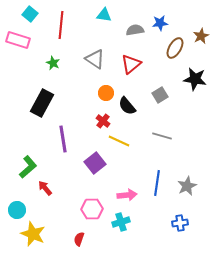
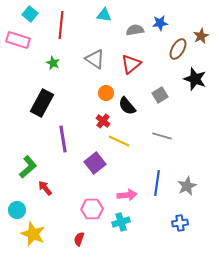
brown ellipse: moved 3 px right, 1 px down
black star: rotated 10 degrees clockwise
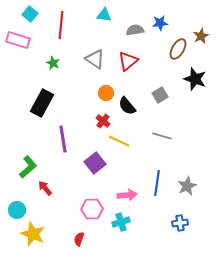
red triangle: moved 3 px left, 3 px up
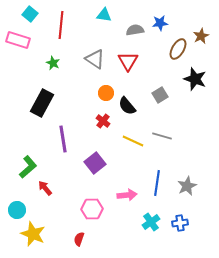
red triangle: rotated 20 degrees counterclockwise
yellow line: moved 14 px right
cyan cross: moved 30 px right; rotated 18 degrees counterclockwise
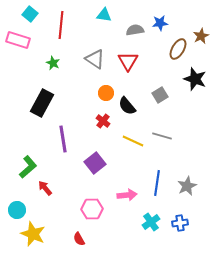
red semicircle: rotated 48 degrees counterclockwise
